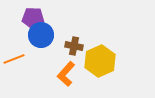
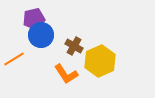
purple pentagon: moved 1 px right, 1 px down; rotated 15 degrees counterclockwise
brown cross: rotated 18 degrees clockwise
orange line: rotated 10 degrees counterclockwise
orange L-shape: rotated 75 degrees counterclockwise
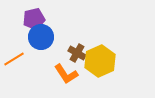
blue circle: moved 2 px down
brown cross: moved 3 px right, 7 px down
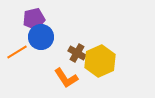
orange line: moved 3 px right, 7 px up
orange L-shape: moved 4 px down
